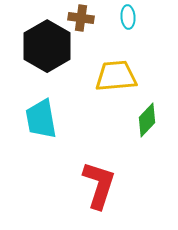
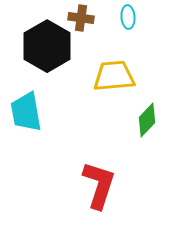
yellow trapezoid: moved 2 px left
cyan trapezoid: moved 15 px left, 7 px up
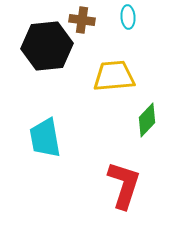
brown cross: moved 1 px right, 2 px down
black hexagon: rotated 24 degrees clockwise
cyan trapezoid: moved 19 px right, 26 px down
red L-shape: moved 25 px right
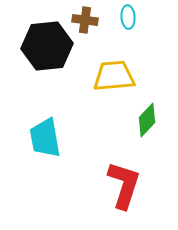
brown cross: moved 3 px right
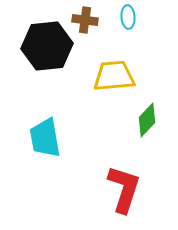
red L-shape: moved 4 px down
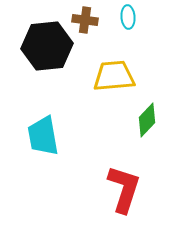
cyan trapezoid: moved 2 px left, 2 px up
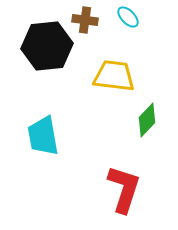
cyan ellipse: rotated 40 degrees counterclockwise
yellow trapezoid: rotated 12 degrees clockwise
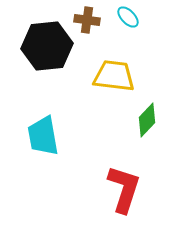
brown cross: moved 2 px right
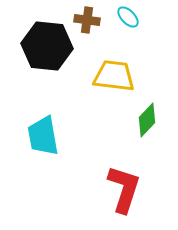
black hexagon: rotated 12 degrees clockwise
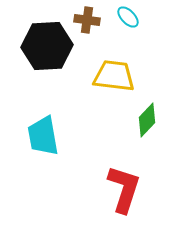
black hexagon: rotated 9 degrees counterclockwise
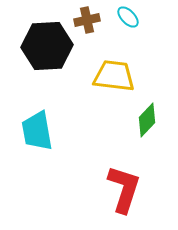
brown cross: rotated 20 degrees counterclockwise
cyan trapezoid: moved 6 px left, 5 px up
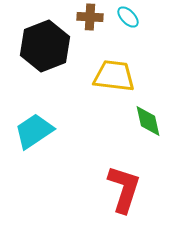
brown cross: moved 3 px right, 3 px up; rotated 15 degrees clockwise
black hexagon: moved 2 px left; rotated 18 degrees counterclockwise
green diamond: moved 1 px right, 1 px down; rotated 56 degrees counterclockwise
cyan trapezoid: moved 3 px left; rotated 66 degrees clockwise
